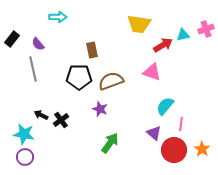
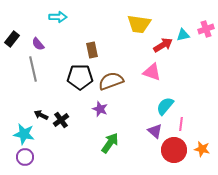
black pentagon: moved 1 px right
purple triangle: moved 1 px right, 2 px up
orange star: rotated 21 degrees counterclockwise
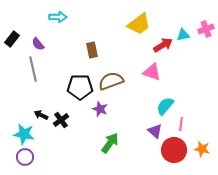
yellow trapezoid: rotated 45 degrees counterclockwise
black pentagon: moved 10 px down
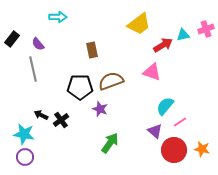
pink line: moved 1 px left, 2 px up; rotated 48 degrees clockwise
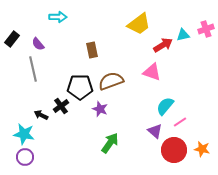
black cross: moved 14 px up
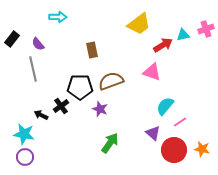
purple triangle: moved 2 px left, 2 px down
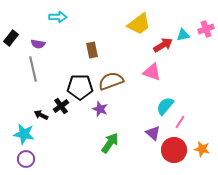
black rectangle: moved 1 px left, 1 px up
purple semicircle: rotated 40 degrees counterclockwise
pink line: rotated 24 degrees counterclockwise
purple circle: moved 1 px right, 2 px down
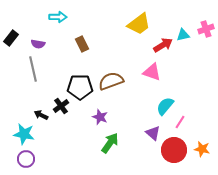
brown rectangle: moved 10 px left, 6 px up; rotated 14 degrees counterclockwise
purple star: moved 8 px down
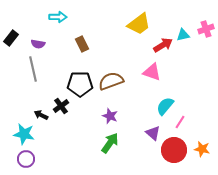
black pentagon: moved 3 px up
purple star: moved 10 px right, 1 px up
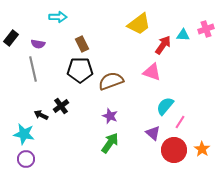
cyan triangle: rotated 16 degrees clockwise
red arrow: rotated 24 degrees counterclockwise
black pentagon: moved 14 px up
orange star: rotated 21 degrees clockwise
